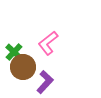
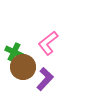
green cross: rotated 18 degrees counterclockwise
purple L-shape: moved 3 px up
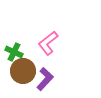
brown circle: moved 4 px down
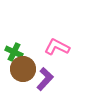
pink L-shape: moved 9 px right, 4 px down; rotated 65 degrees clockwise
brown circle: moved 2 px up
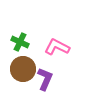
green cross: moved 6 px right, 10 px up
purple L-shape: rotated 20 degrees counterclockwise
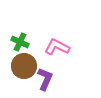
brown circle: moved 1 px right, 3 px up
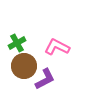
green cross: moved 3 px left, 1 px down; rotated 36 degrees clockwise
purple L-shape: rotated 40 degrees clockwise
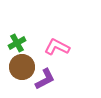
brown circle: moved 2 px left, 1 px down
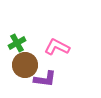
brown circle: moved 3 px right, 2 px up
purple L-shape: rotated 35 degrees clockwise
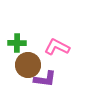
green cross: rotated 30 degrees clockwise
brown circle: moved 3 px right
